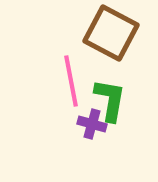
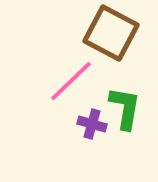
pink line: rotated 57 degrees clockwise
green L-shape: moved 15 px right, 8 px down
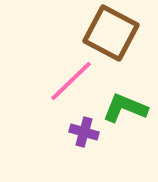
green L-shape: rotated 78 degrees counterclockwise
purple cross: moved 8 px left, 8 px down
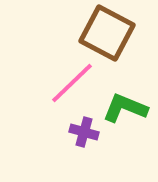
brown square: moved 4 px left
pink line: moved 1 px right, 2 px down
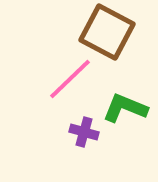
brown square: moved 1 px up
pink line: moved 2 px left, 4 px up
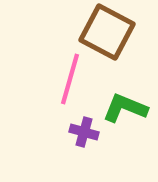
pink line: rotated 30 degrees counterclockwise
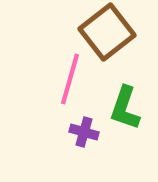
brown square: rotated 24 degrees clockwise
green L-shape: rotated 93 degrees counterclockwise
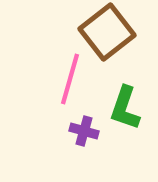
purple cross: moved 1 px up
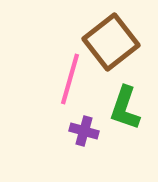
brown square: moved 4 px right, 10 px down
